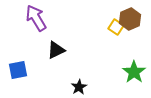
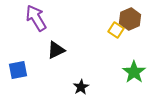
yellow square: moved 3 px down
black star: moved 2 px right
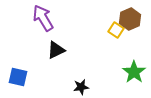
purple arrow: moved 7 px right
blue square: moved 7 px down; rotated 24 degrees clockwise
black star: rotated 21 degrees clockwise
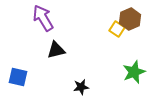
yellow square: moved 1 px right, 1 px up
black triangle: rotated 12 degrees clockwise
green star: rotated 15 degrees clockwise
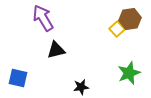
brown hexagon: rotated 15 degrees clockwise
yellow square: rotated 14 degrees clockwise
green star: moved 5 px left, 1 px down
blue square: moved 1 px down
